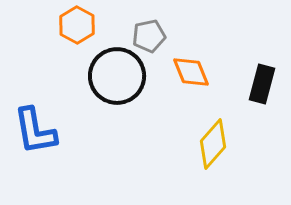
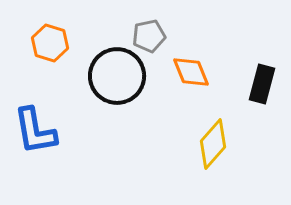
orange hexagon: moved 27 px left, 18 px down; rotated 12 degrees counterclockwise
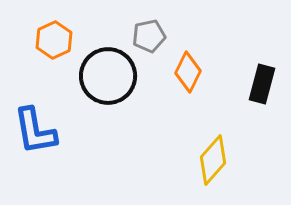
orange hexagon: moved 4 px right, 3 px up; rotated 18 degrees clockwise
orange diamond: moved 3 px left; rotated 48 degrees clockwise
black circle: moved 9 px left
yellow diamond: moved 16 px down
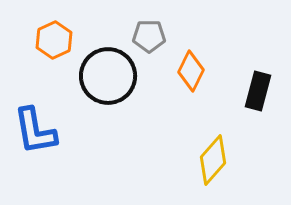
gray pentagon: rotated 12 degrees clockwise
orange diamond: moved 3 px right, 1 px up
black rectangle: moved 4 px left, 7 px down
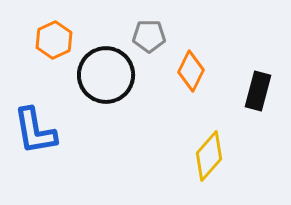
black circle: moved 2 px left, 1 px up
yellow diamond: moved 4 px left, 4 px up
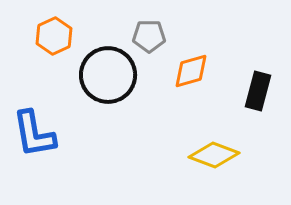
orange hexagon: moved 4 px up
orange diamond: rotated 48 degrees clockwise
black circle: moved 2 px right
blue L-shape: moved 1 px left, 3 px down
yellow diamond: moved 5 px right, 1 px up; rotated 69 degrees clockwise
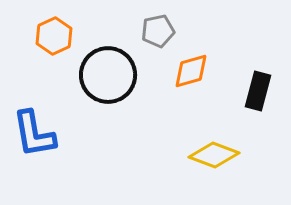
gray pentagon: moved 9 px right, 5 px up; rotated 12 degrees counterclockwise
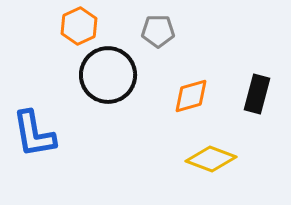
gray pentagon: rotated 12 degrees clockwise
orange hexagon: moved 25 px right, 10 px up
orange diamond: moved 25 px down
black rectangle: moved 1 px left, 3 px down
yellow diamond: moved 3 px left, 4 px down
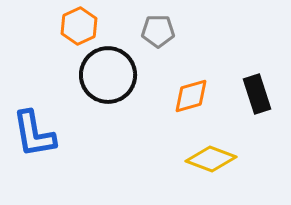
black rectangle: rotated 33 degrees counterclockwise
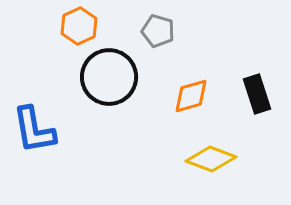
gray pentagon: rotated 16 degrees clockwise
black circle: moved 1 px right, 2 px down
blue L-shape: moved 4 px up
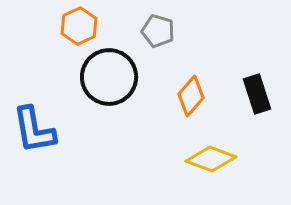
orange diamond: rotated 33 degrees counterclockwise
